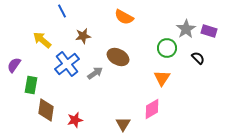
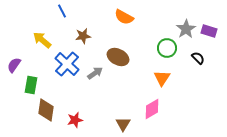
blue cross: rotated 10 degrees counterclockwise
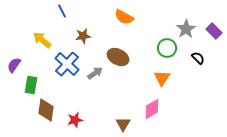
purple rectangle: moved 5 px right; rotated 28 degrees clockwise
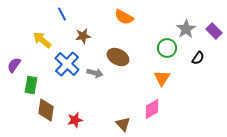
blue line: moved 3 px down
black semicircle: rotated 80 degrees clockwise
gray arrow: rotated 49 degrees clockwise
brown triangle: rotated 14 degrees counterclockwise
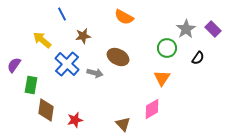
purple rectangle: moved 1 px left, 2 px up
